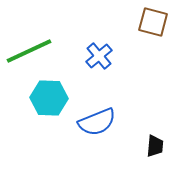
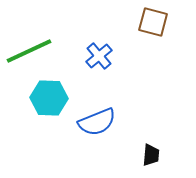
black trapezoid: moved 4 px left, 9 px down
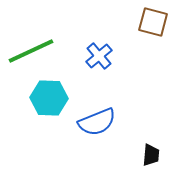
green line: moved 2 px right
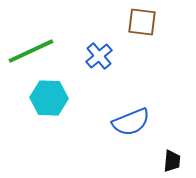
brown square: moved 11 px left; rotated 8 degrees counterclockwise
blue semicircle: moved 34 px right
black trapezoid: moved 21 px right, 6 px down
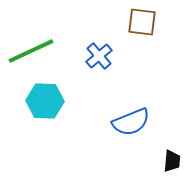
cyan hexagon: moved 4 px left, 3 px down
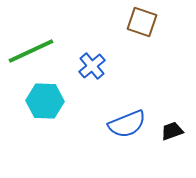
brown square: rotated 12 degrees clockwise
blue cross: moved 7 px left, 10 px down
blue semicircle: moved 4 px left, 2 px down
black trapezoid: moved 30 px up; rotated 115 degrees counterclockwise
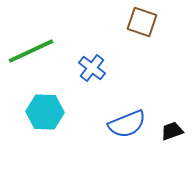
blue cross: moved 2 px down; rotated 12 degrees counterclockwise
cyan hexagon: moved 11 px down
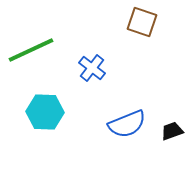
green line: moved 1 px up
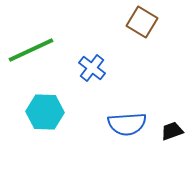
brown square: rotated 12 degrees clockwise
blue semicircle: rotated 18 degrees clockwise
